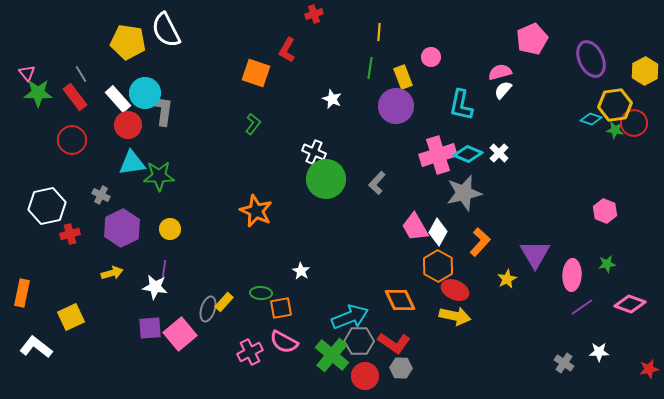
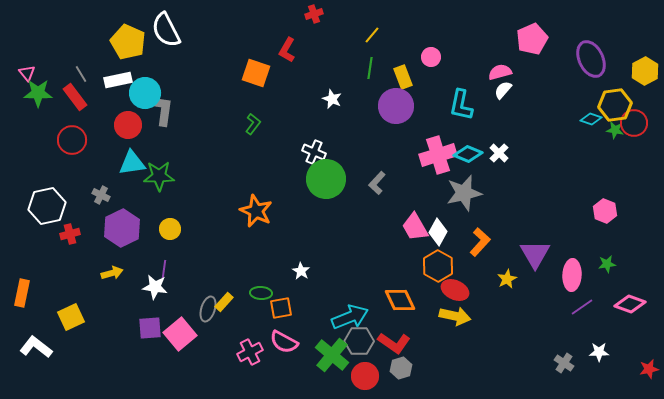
yellow line at (379, 32): moved 7 px left, 3 px down; rotated 36 degrees clockwise
yellow pentagon at (128, 42): rotated 16 degrees clockwise
white rectangle at (118, 99): moved 19 px up; rotated 60 degrees counterclockwise
gray hexagon at (401, 368): rotated 20 degrees counterclockwise
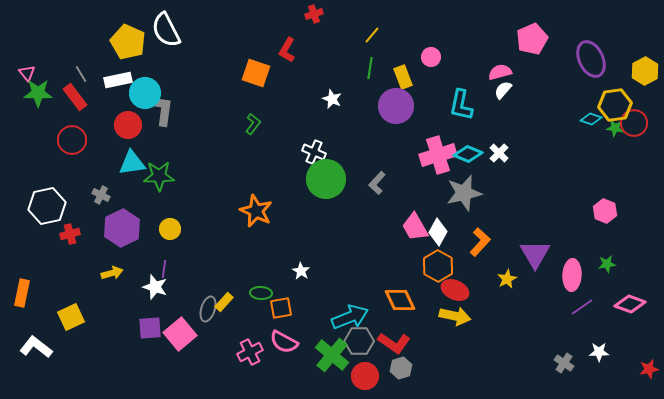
green star at (615, 130): moved 2 px up
white star at (155, 287): rotated 10 degrees clockwise
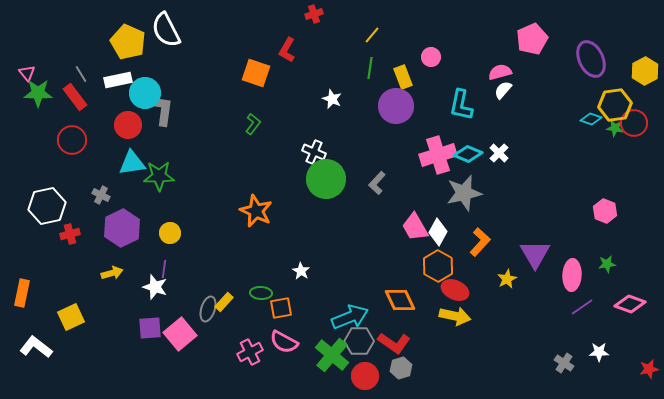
yellow circle at (170, 229): moved 4 px down
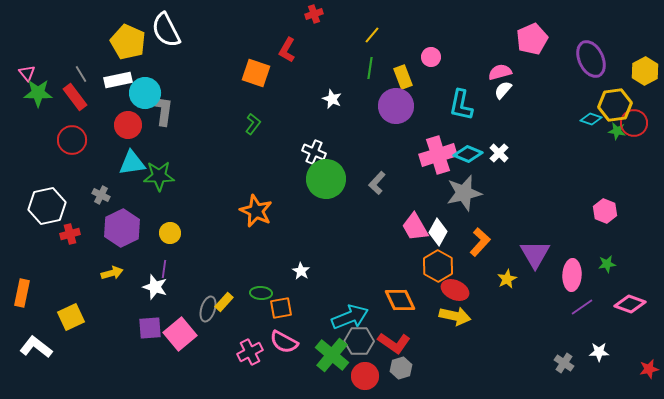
green star at (615, 128): moved 2 px right, 3 px down
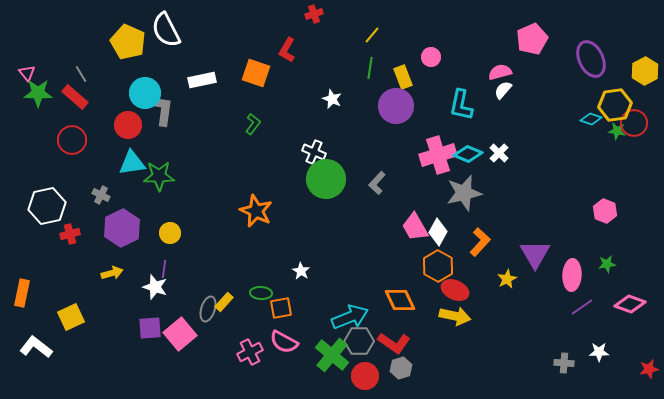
white rectangle at (118, 80): moved 84 px right
red rectangle at (75, 97): rotated 12 degrees counterclockwise
gray cross at (564, 363): rotated 30 degrees counterclockwise
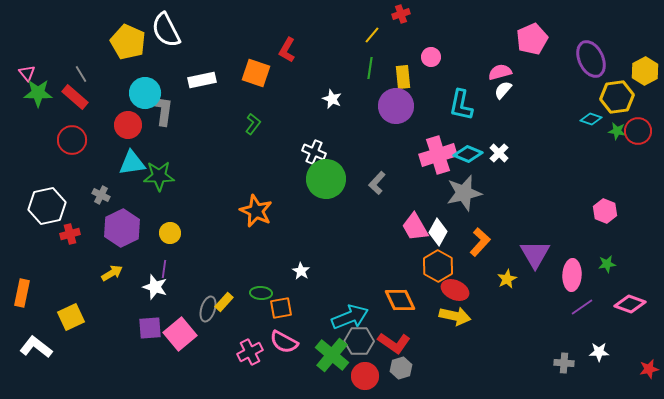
red cross at (314, 14): moved 87 px right
yellow rectangle at (403, 77): rotated 15 degrees clockwise
yellow hexagon at (615, 105): moved 2 px right, 8 px up
red circle at (634, 123): moved 4 px right, 8 px down
yellow arrow at (112, 273): rotated 15 degrees counterclockwise
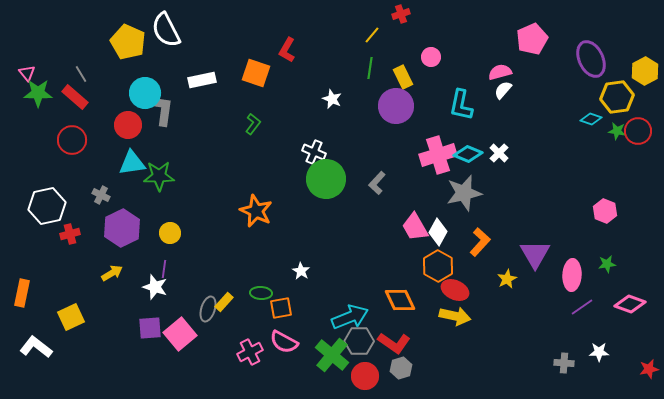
yellow rectangle at (403, 77): rotated 20 degrees counterclockwise
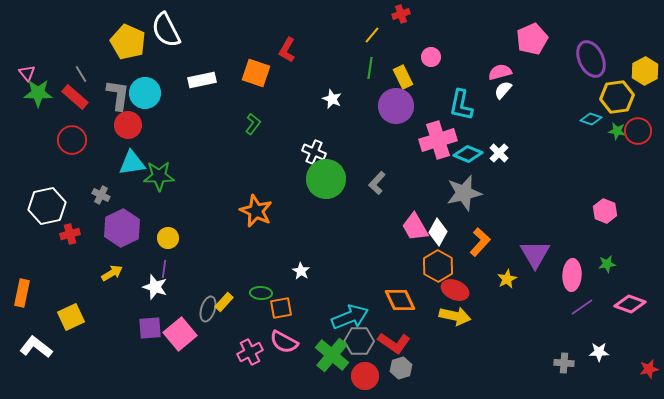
gray L-shape at (162, 110): moved 44 px left, 15 px up
pink cross at (438, 155): moved 15 px up
yellow circle at (170, 233): moved 2 px left, 5 px down
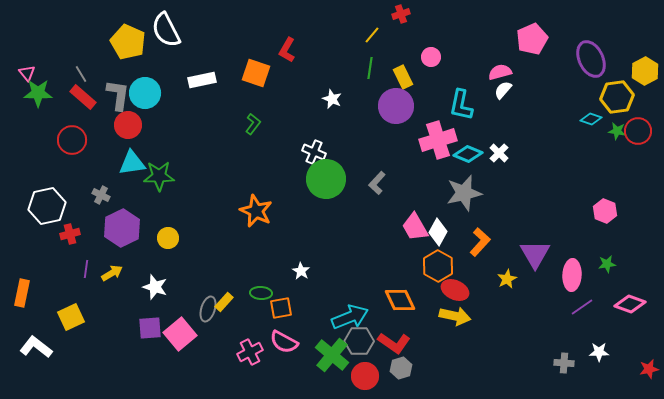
red rectangle at (75, 97): moved 8 px right
purple line at (164, 269): moved 78 px left
